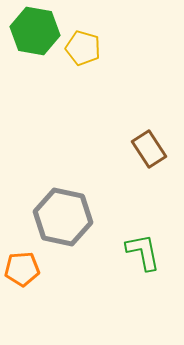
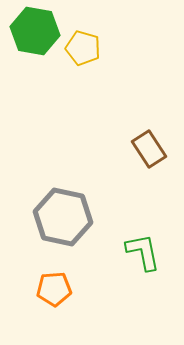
orange pentagon: moved 32 px right, 20 px down
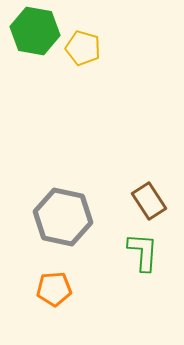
brown rectangle: moved 52 px down
green L-shape: rotated 15 degrees clockwise
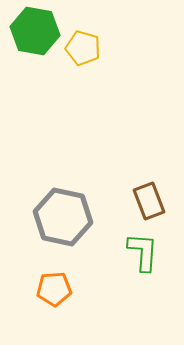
brown rectangle: rotated 12 degrees clockwise
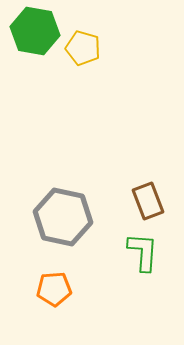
brown rectangle: moved 1 px left
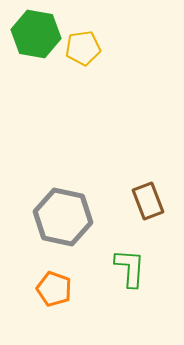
green hexagon: moved 1 px right, 3 px down
yellow pentagon: rotated 24 degrees counterclockwise
green L-shape: moved 13 px left, 16 px down
orange pentagon: rotated 24 degrees clockwise
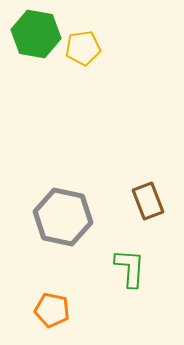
orange pentagon: moved 2 px left, 21 px down; rotated 8 degrees counterclockwise
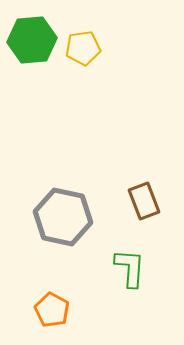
green hexagon: moved 4 px left, 6 px down; rotated 15 degrees counterclockwise
brown rectangle: moved 4 px left
orange pentagon: rotated 16 degrees clockwise
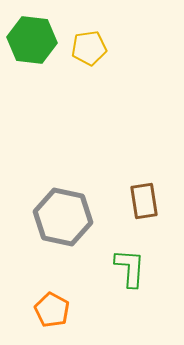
green hexagon: rotated 12 degrees clockwise
yellow pentagon: moved 6 px right
brown rectangle: rotated 12 degrees clockwise
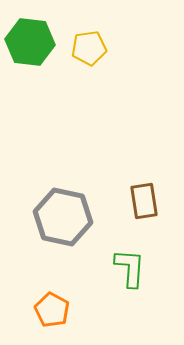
green hexagon: moved 2 px left, 2 px down
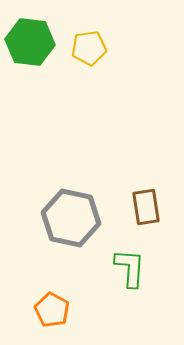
brown rectangle: moved 2 px right, 6 px down
gray hexagon: moved 8 px right, 1 px down
